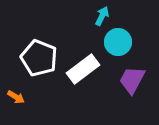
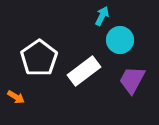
cyan circle: moved 2 px right, 2 px up
white pentagon: rotated 15 degrees clockwise
white rectangle: moved 1 px right, 2 px down
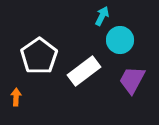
white pentagon: moved 2 px up
orange arrow: rotated 120 degrees counterclockwise
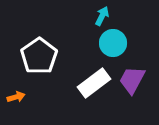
cyan circle: moved 7 px left, 3 px down
white rectangle: moved 10 px right, 12 px down
orange arrow: rotated 72 degrees clockwise
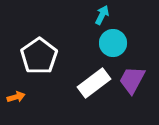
cyan arrow: moved 1 px up
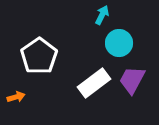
cyan circle: moved 6 px right
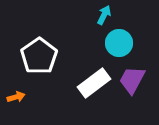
cyan arrow: moved 2 px right
